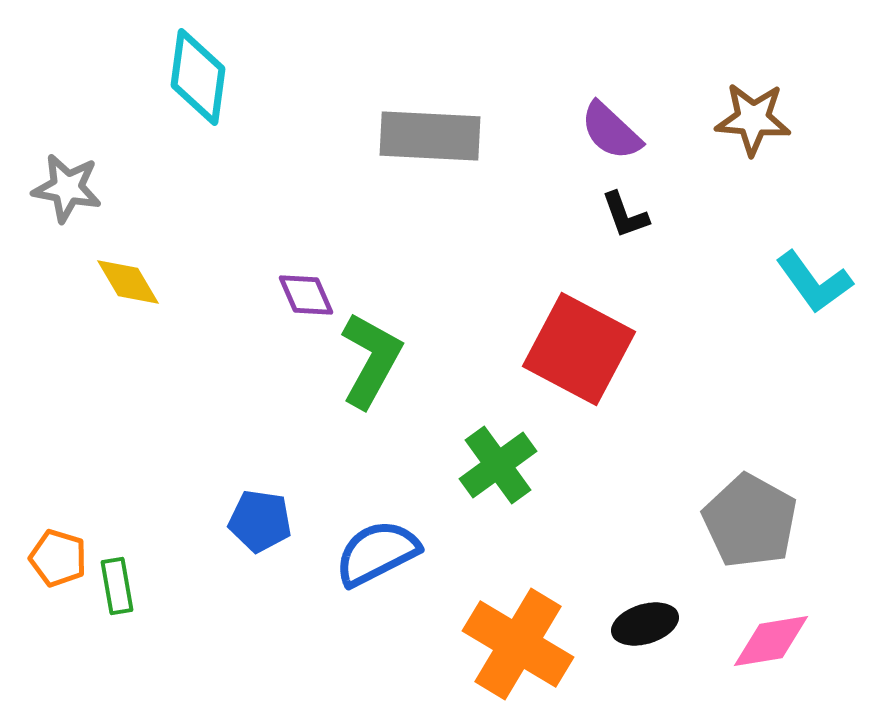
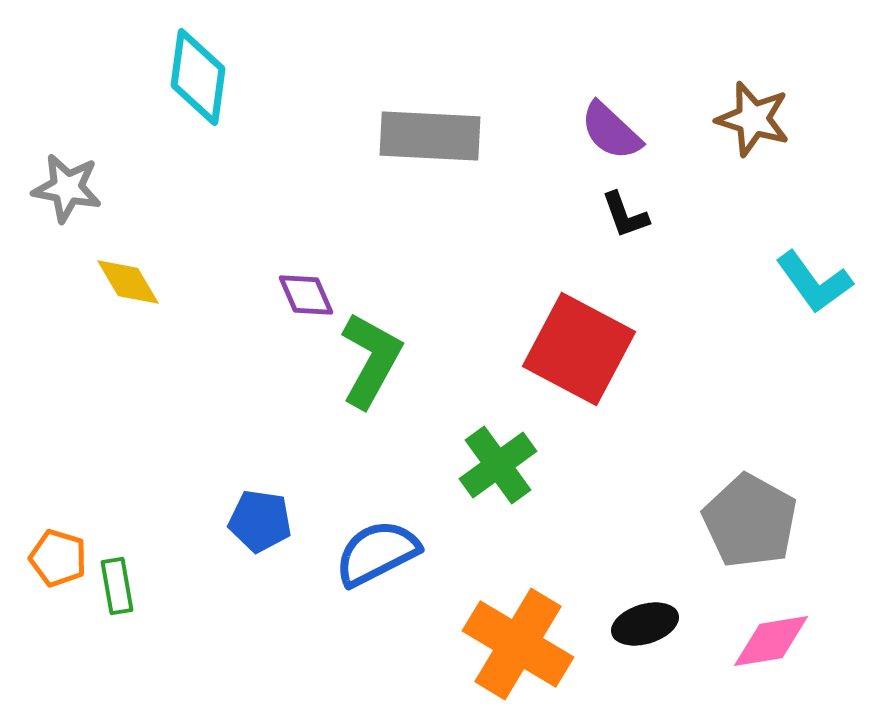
brown star: rotated 12 degrees clockwise
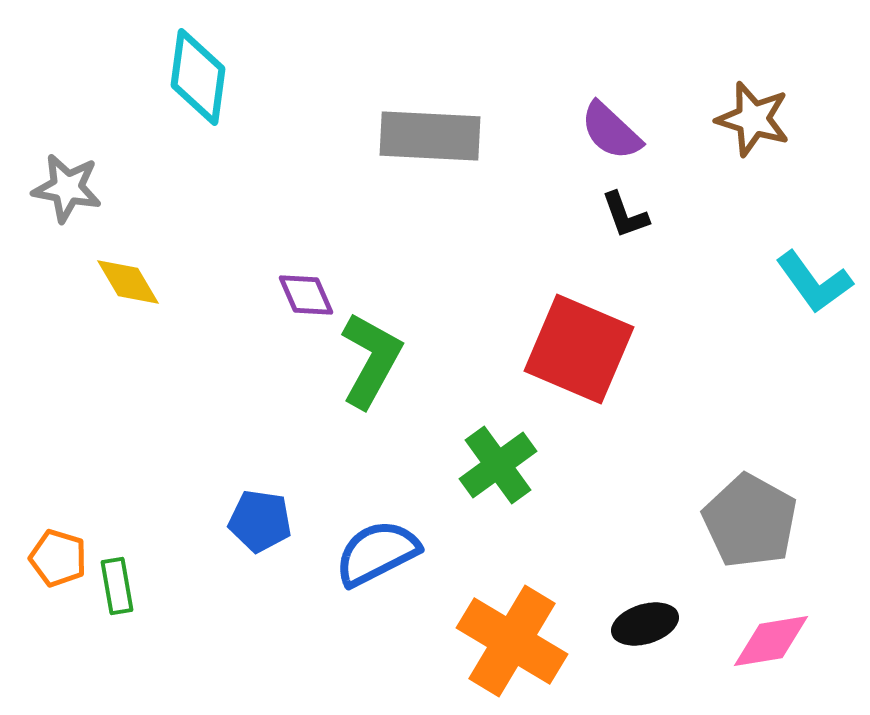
red square: rotated 5 degrees counterclockwise
orange cross: moved 6 px left, 3 px up
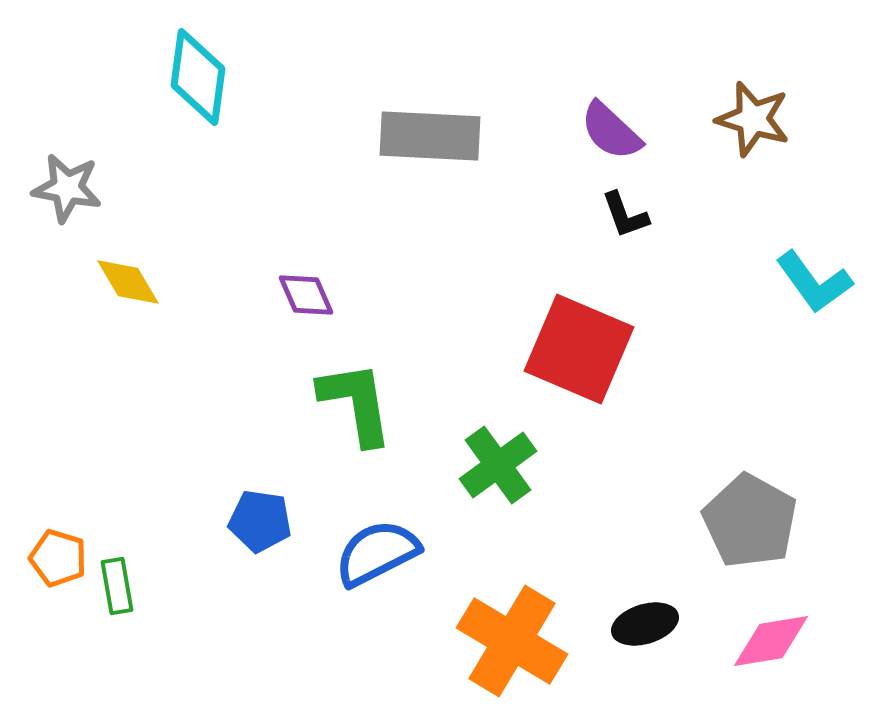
green L-shape: moved 15 px left, 43 px down; rotated 38 degrees counterclockwise
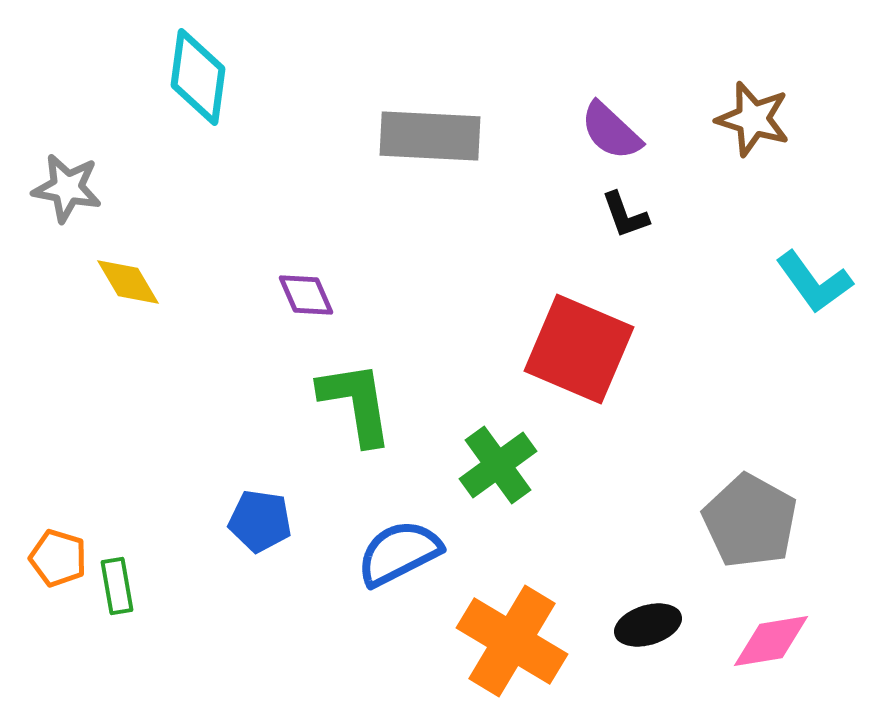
blue semicircle: moved 22 px right
black ellipse: moved 3 px right, 1 px down
